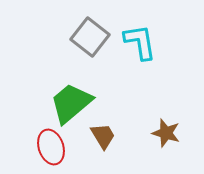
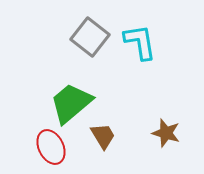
red ellipse: rotated 8 degrees counterclockwise
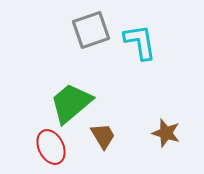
gray square: moved 1 px right, 7 px up; rotated 33 degrees clockwise
